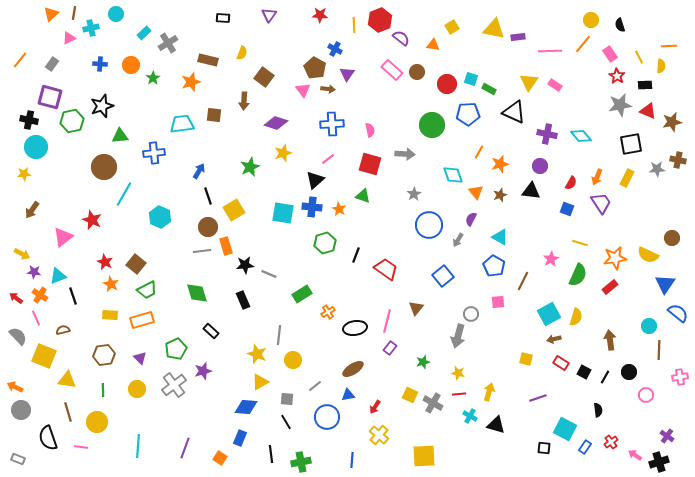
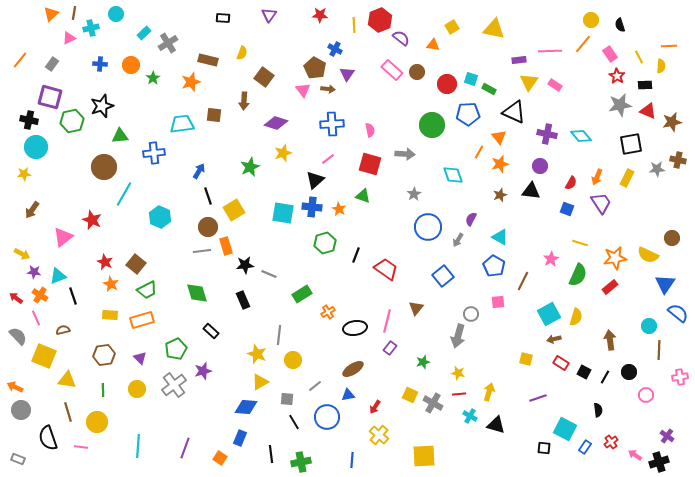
purple rectangle at (518, 37): moved 1 px right, 23 px down
orange triangle at (476, 192): moved 23 px right, 55 px up
blue circle at (429, 225): moved 1 px left, 2 px down
black line at (286, 422): moved 8 px right
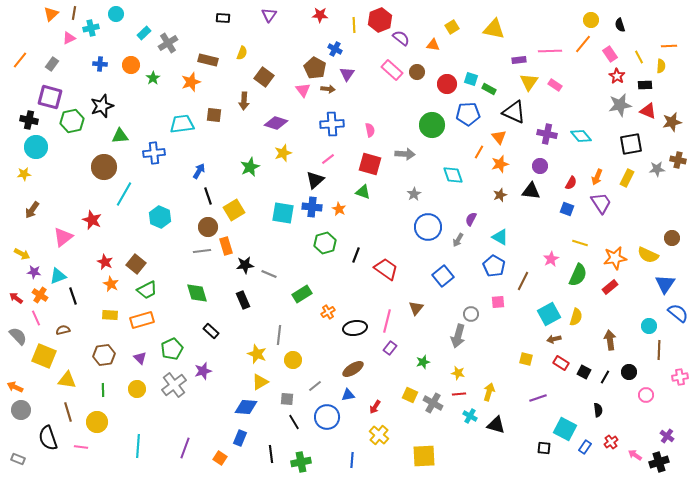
green triangle at (363, 196): moved 4 px up
green pentagon at (176, 349): moved 4 px left
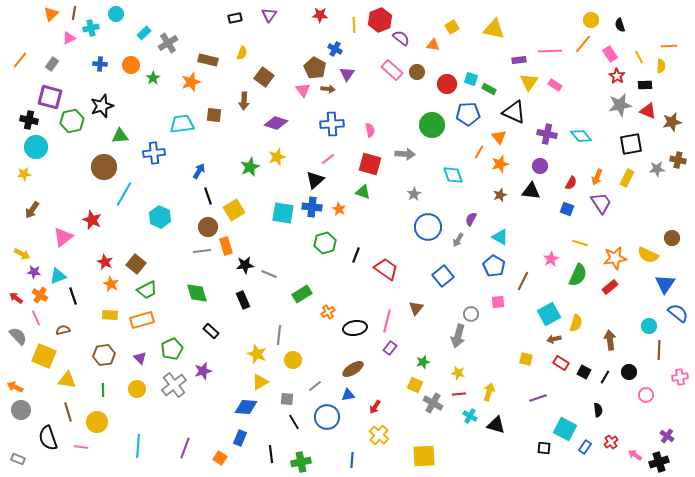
black rectangle at (223, 18): moved 12 px right; rotated 16 degrees counterclockwise
yellow star at (283, 153): moved 6 px left, 4 px down
yellow semicircle at (576, 317): moved 6 px down
yellow square at (410, 395): moved 5 px right, 10 px up
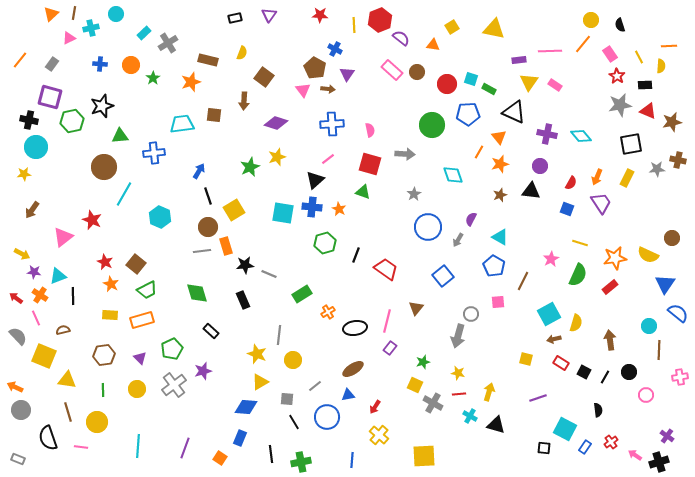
black line at (73, 296): rotated 18 degrees clockwise
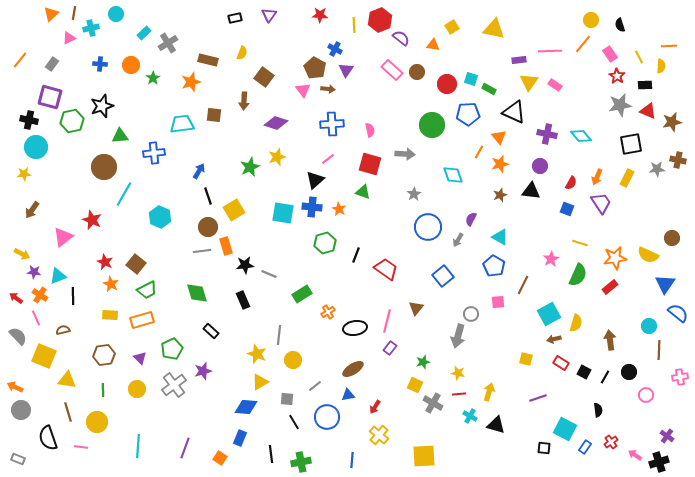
purple triangle at (347, 74): moved 1 px left, 4 px up
brown line at (523, 281): moved 4 px down
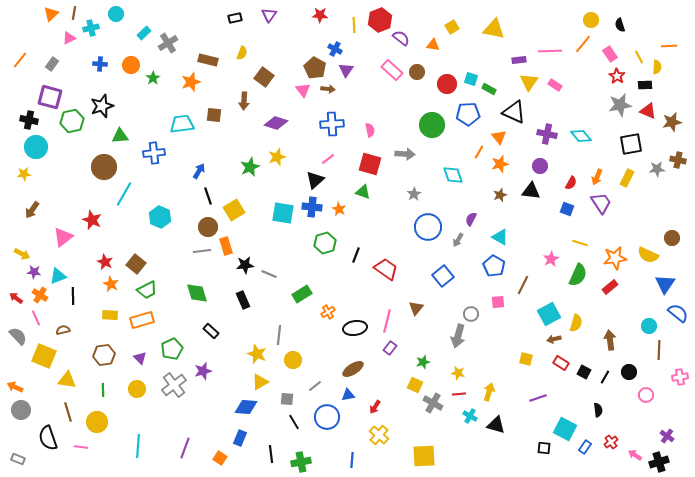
yellow semicircle at (661, 66): moved 4 px left, 1 px down
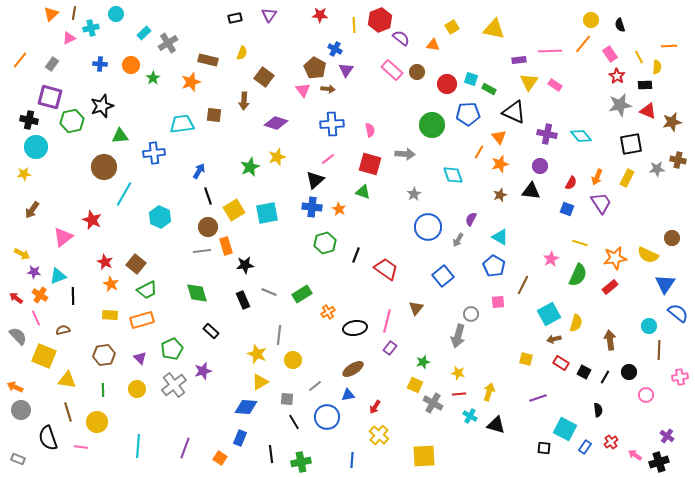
cyan square at (283, 213): moved 16 px left; rotated 20 degrees counterclockwise
gray line at (269, 274): moved 18 px down
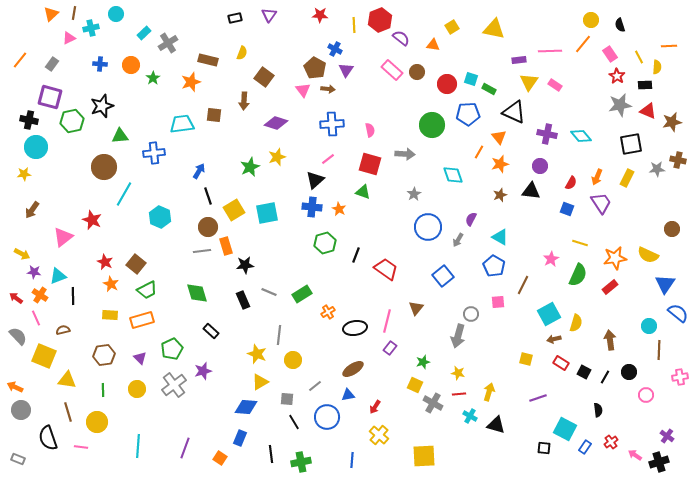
brown circle at (672, 238): moved 9 px up
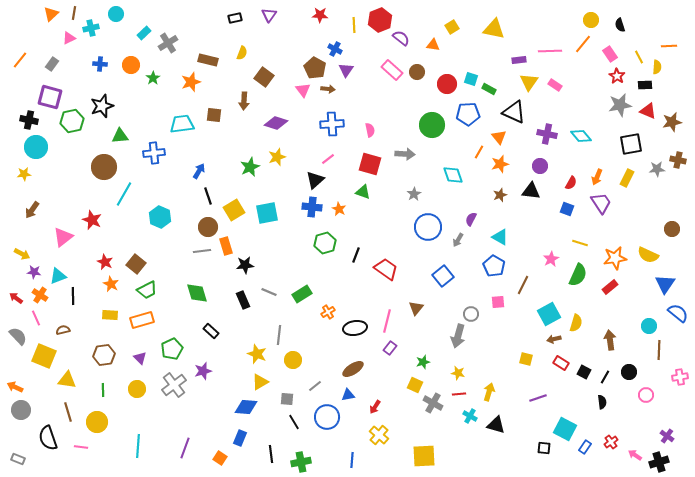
black semicircle at (598, 410): moved 4 px right, 8 px up
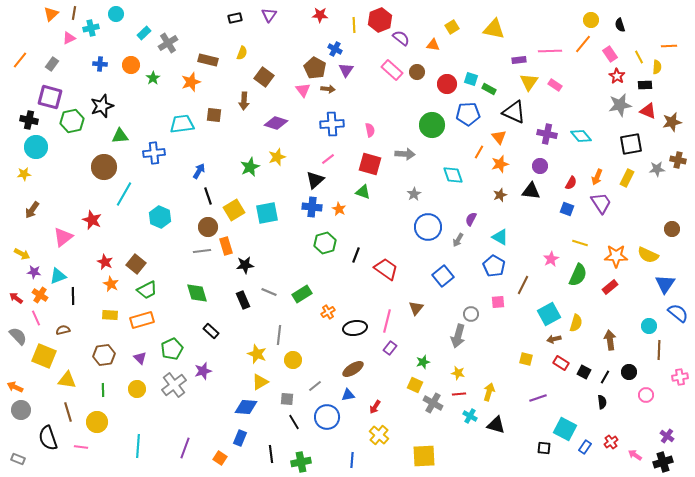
orange star at (615, 258): moved 1 px right, 2 px up; rotated 10 degrees clockwise
black cross at (659, 462): moved 4 px right
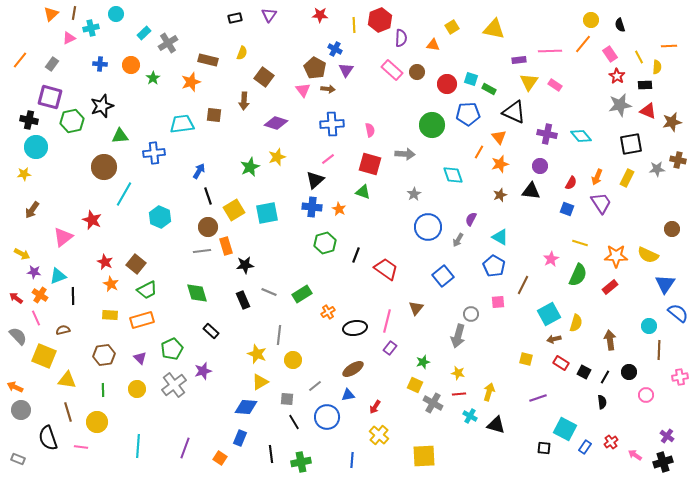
purple semicircle at (401, 38): rotated 54 degrees clockwise
